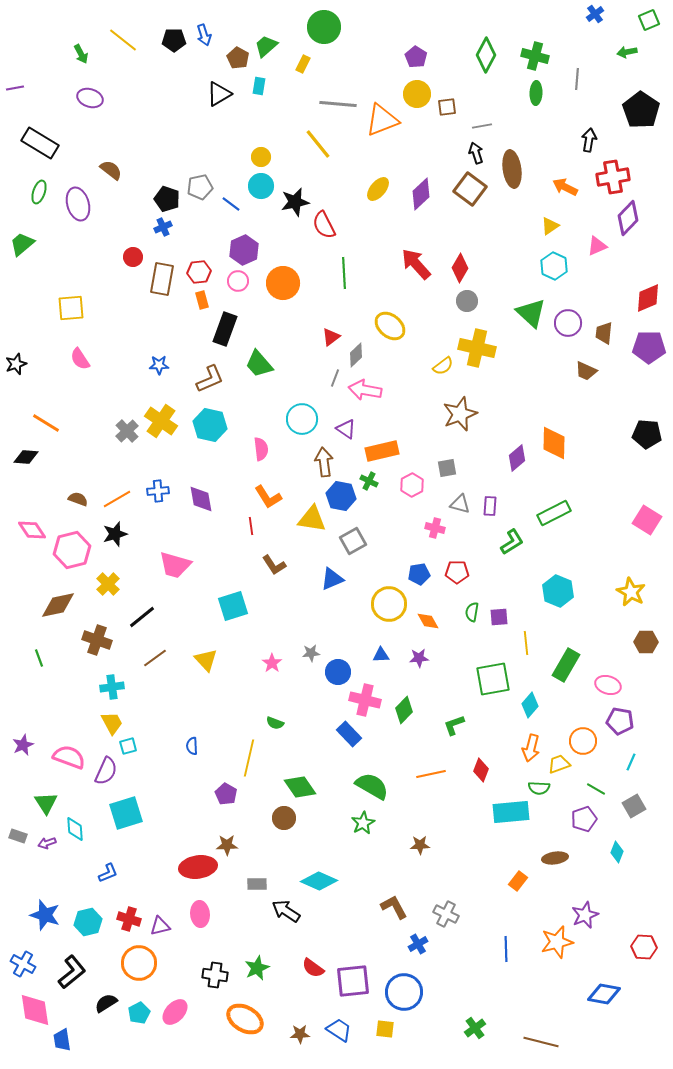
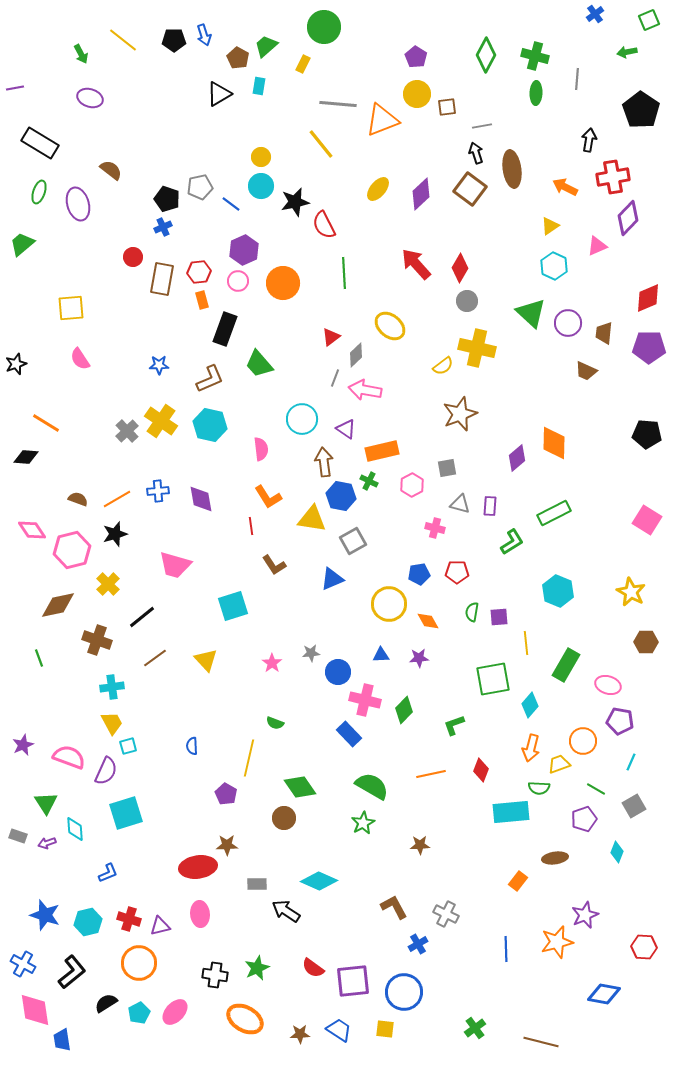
yellow line at (318, 144): moved 3 px right
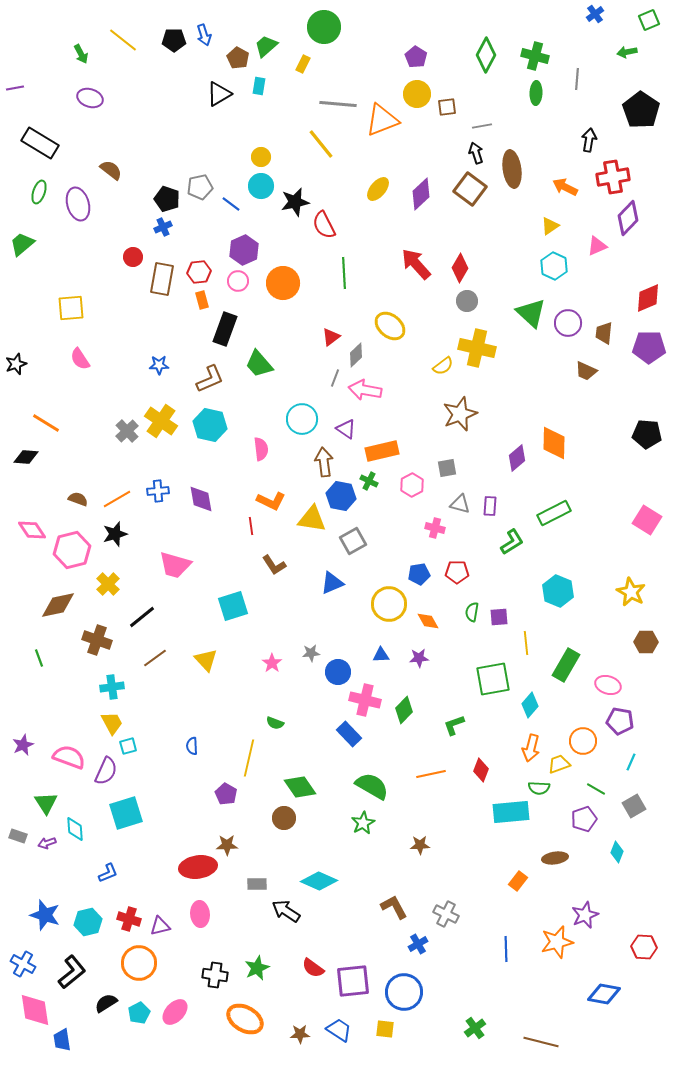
orange L-shape at (268, 497): moved 3 px right, 4 px down; rotated 32 degrees counterclockwise
blue triangle at (332, 579): moved 4 px down
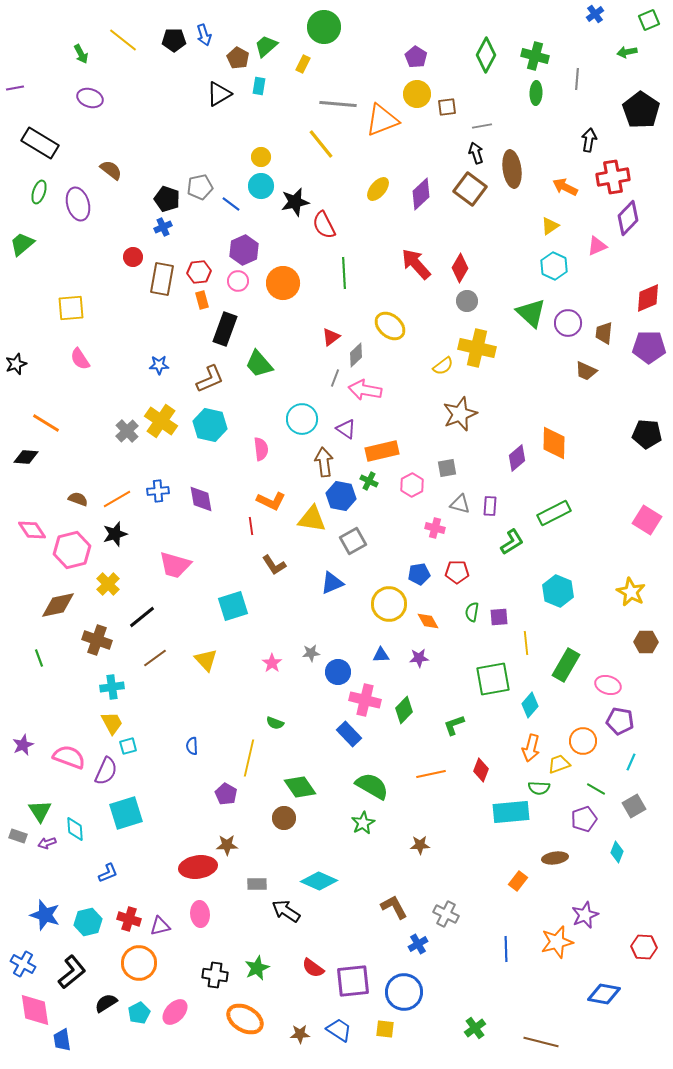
green triangle at (46, 803): moved 6 px left, 8 px down
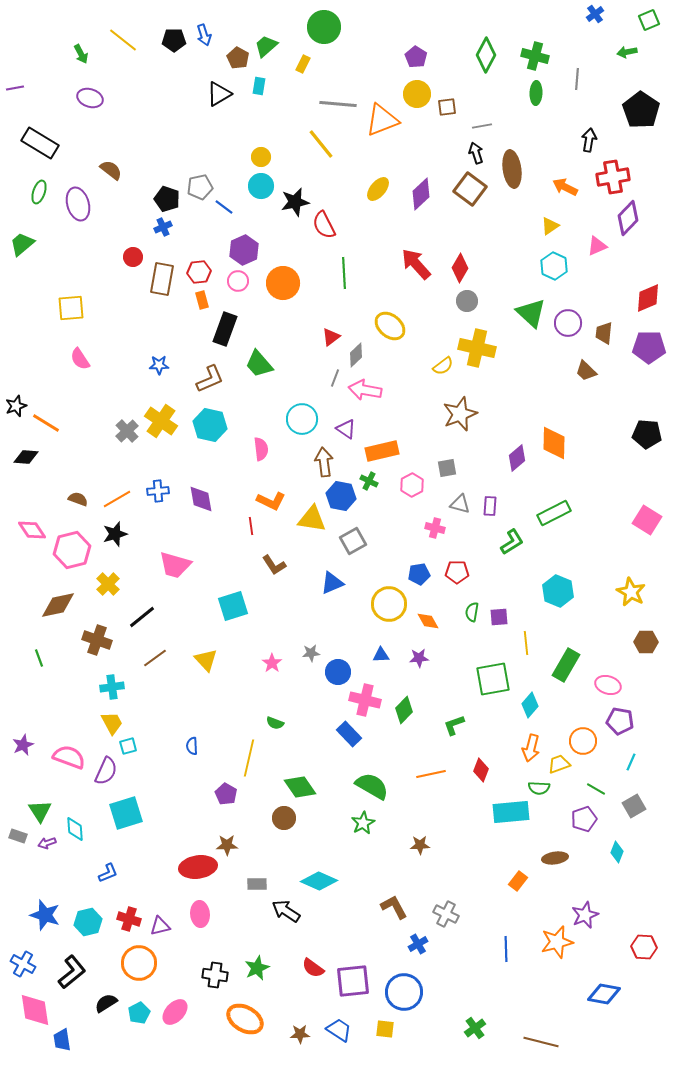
blue line at (231, 204): moved 7 px left, 3 px down
black star at (16, 364): moved 42 px down
brown trapezoid at (586, 371): rotated 20 degrees clockwise
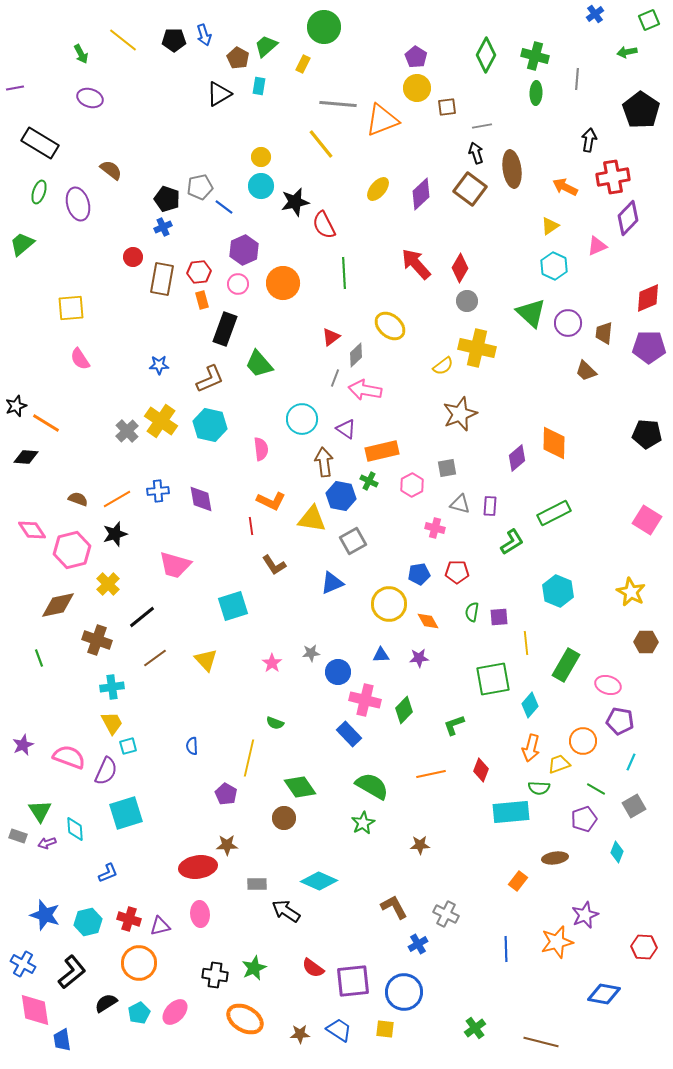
yellow circle at (417, 94): moved 6 px up
pink circle at (238, 281): moved 3 px down
green star at (257, 968): moved 3 px left
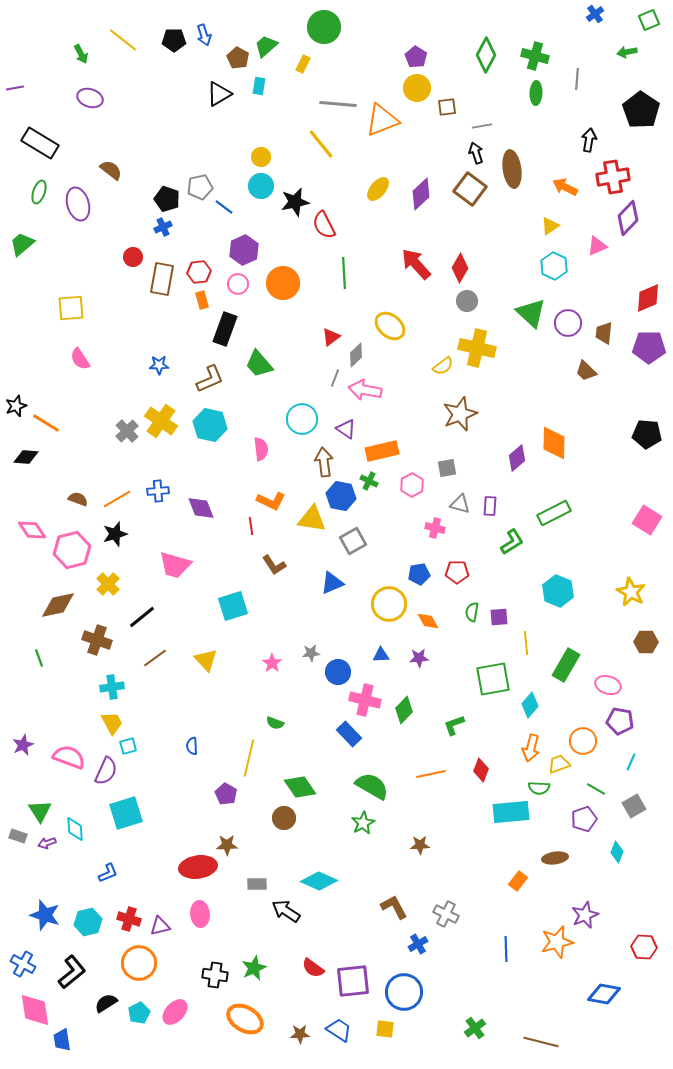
purple diamond at (201, 499): moved 9 px down; rotated 12 degrees counterclockwise
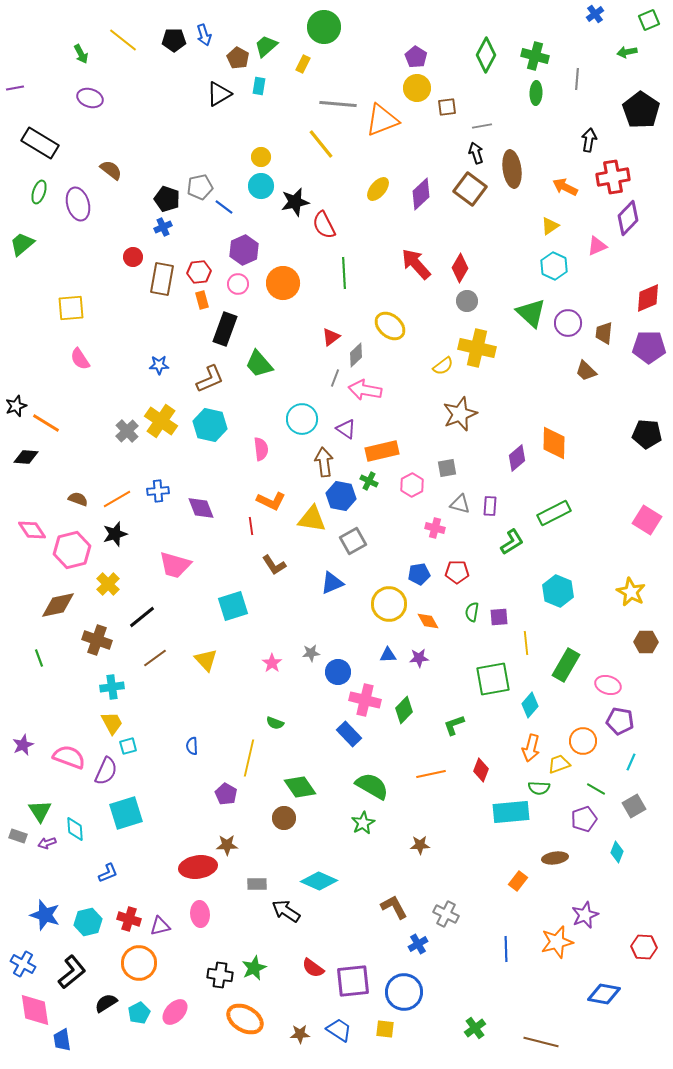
blue triangle at (381, 655): moved 7 px right
black cross at (215, 975): moved 5 px right
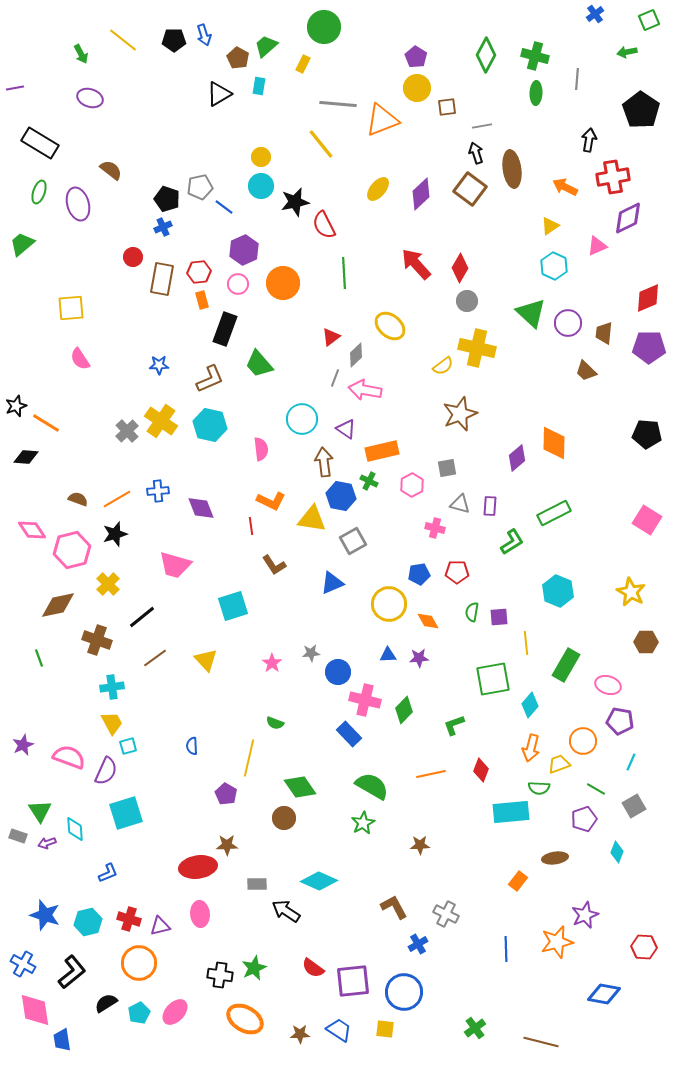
purple diamond at (628, 218): rotated 20 degrees clockwise
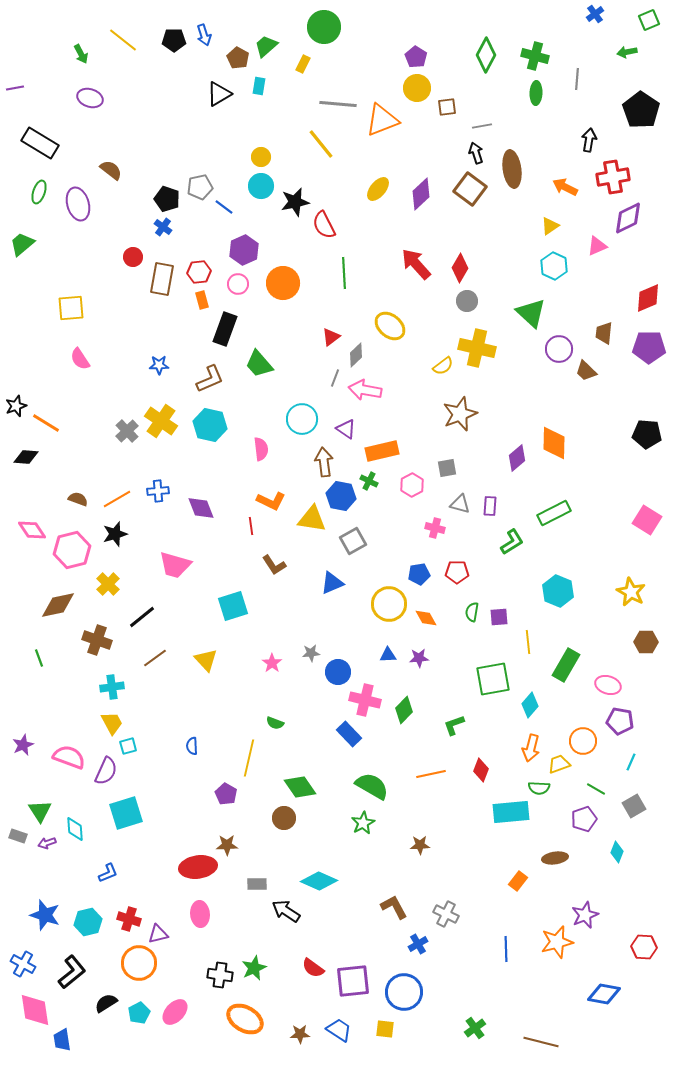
blue cross at (163, 227): rotated 30 degrees counterclockwise
purple circle at (568, 323): moved 9 px left, 26 px down
orange diamond at (428, 621): moved 2 px left, 3 px up
yellow line at (526, 643): moved 2 px right, 1 px up
purple triangle at (160, 926): moved 2 px left, 8 px down
